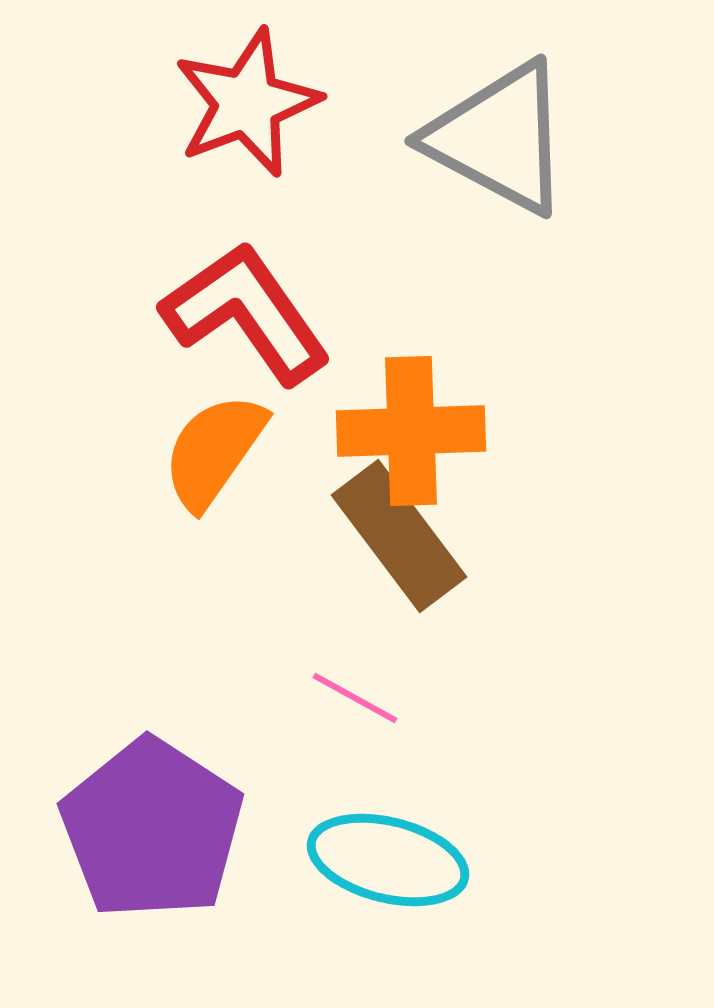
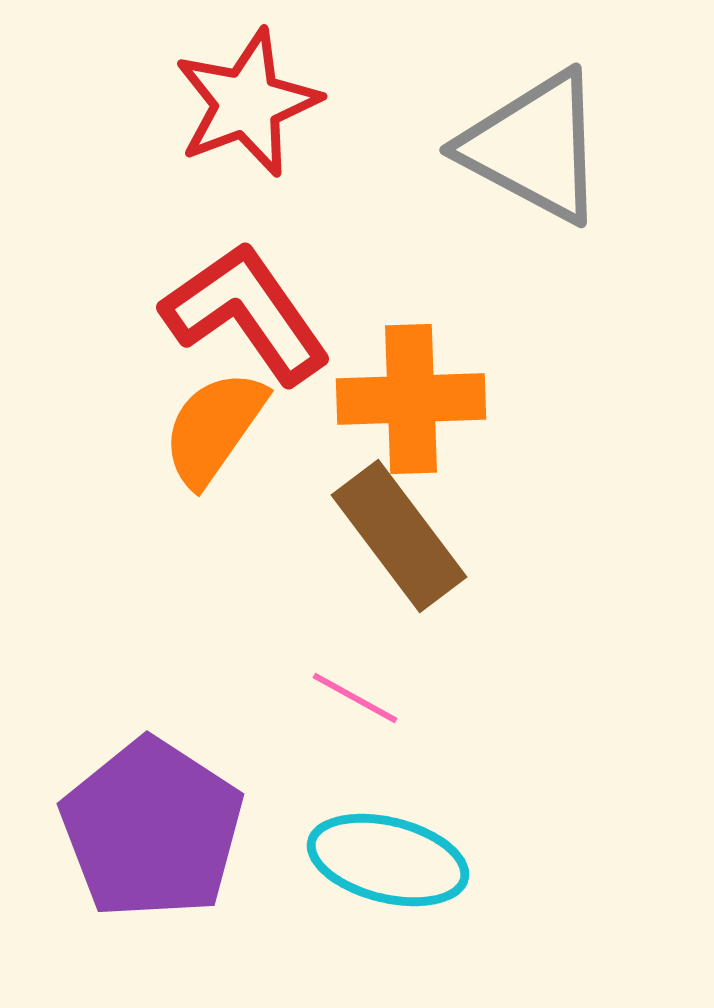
gray triangle: moved 35 px right, 9 px down
orange cross: moved 32 px up
orange semicircle: moved 23 px up
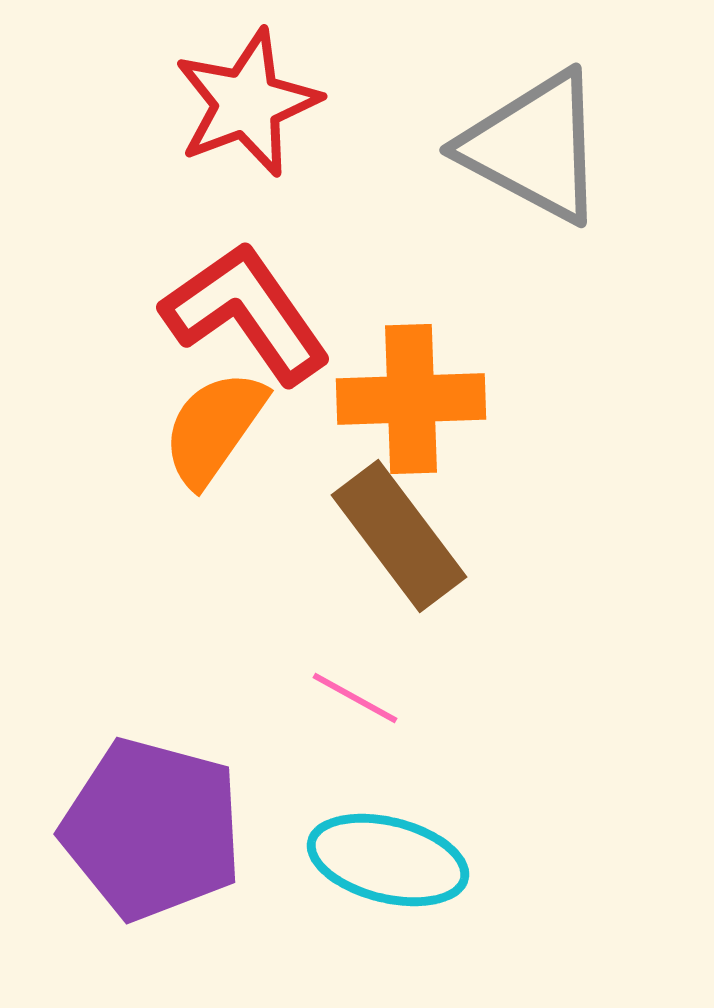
purple pentagon: rotated 18 degrees counterclockwise
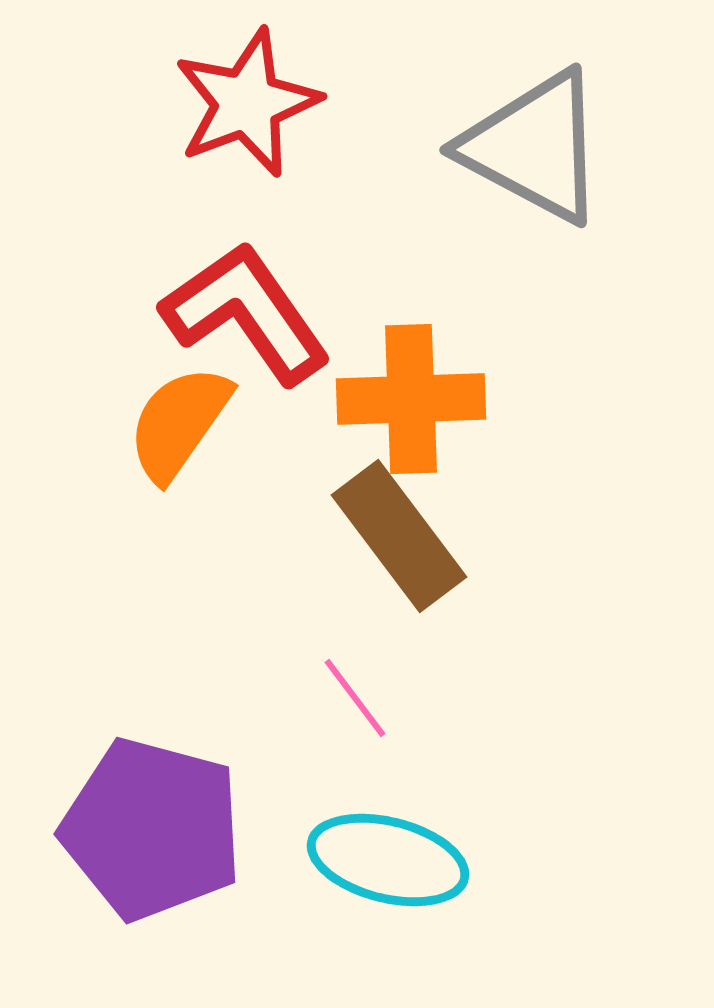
orange semicircle: moved 35 px left, 5 px up
pink line: rotated 24 degrees clockwise
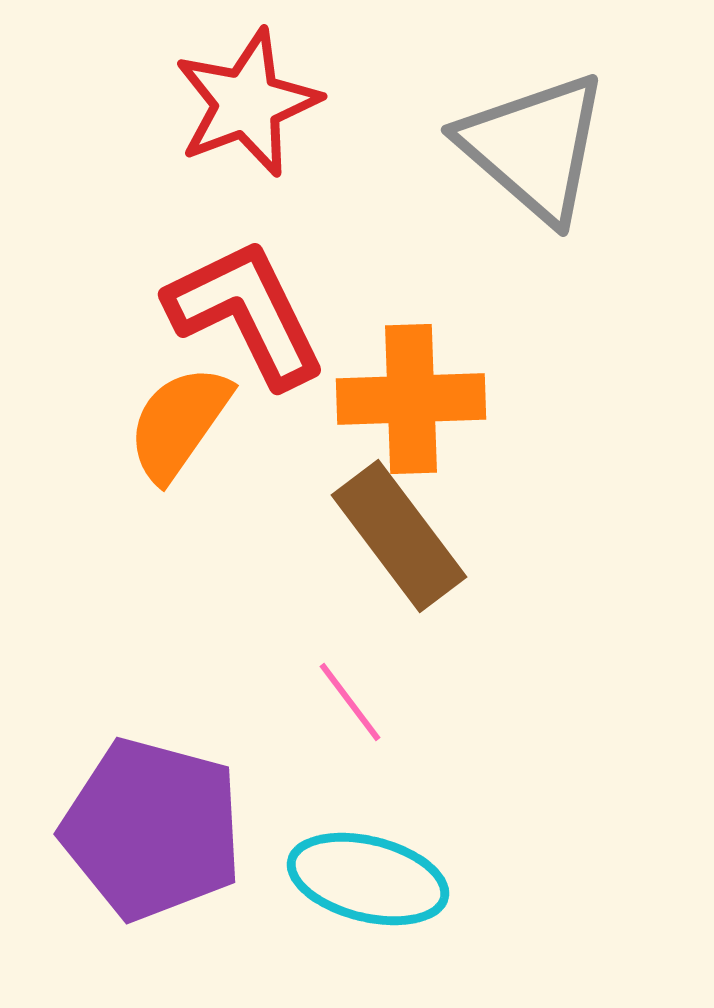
gray triangle: rotated 13 degrees clockwise
red L-shape: rotated 9 degrees clockwise
pink line: moved 5 px left, 4 px down
cyan ellipse: moved 20 px left, 19 px down
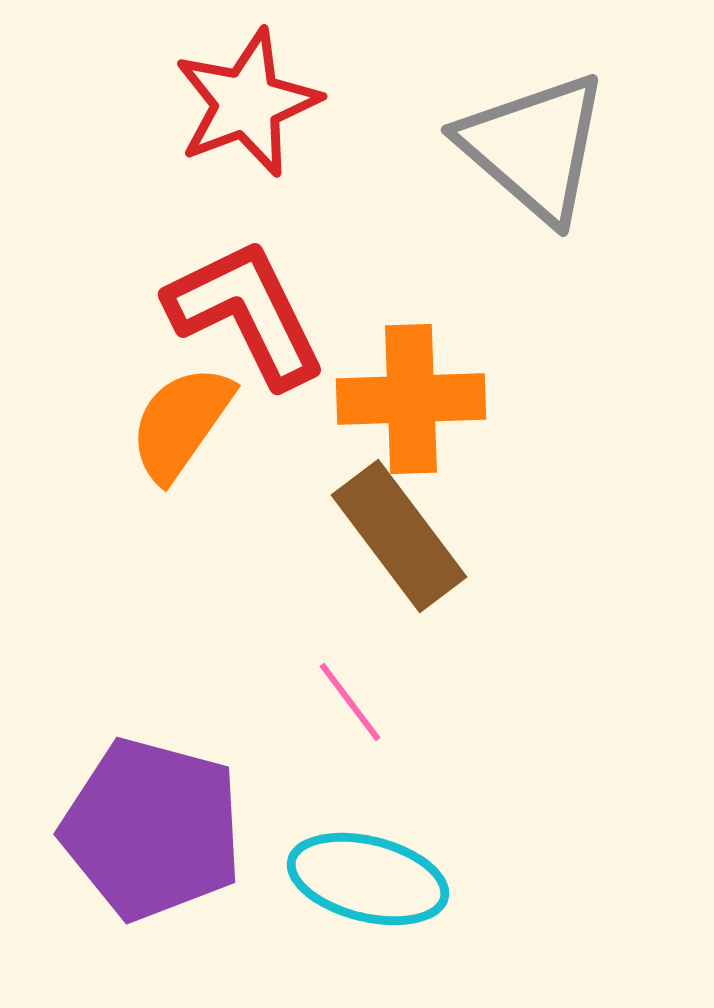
orange semicircle: moved 2 px right
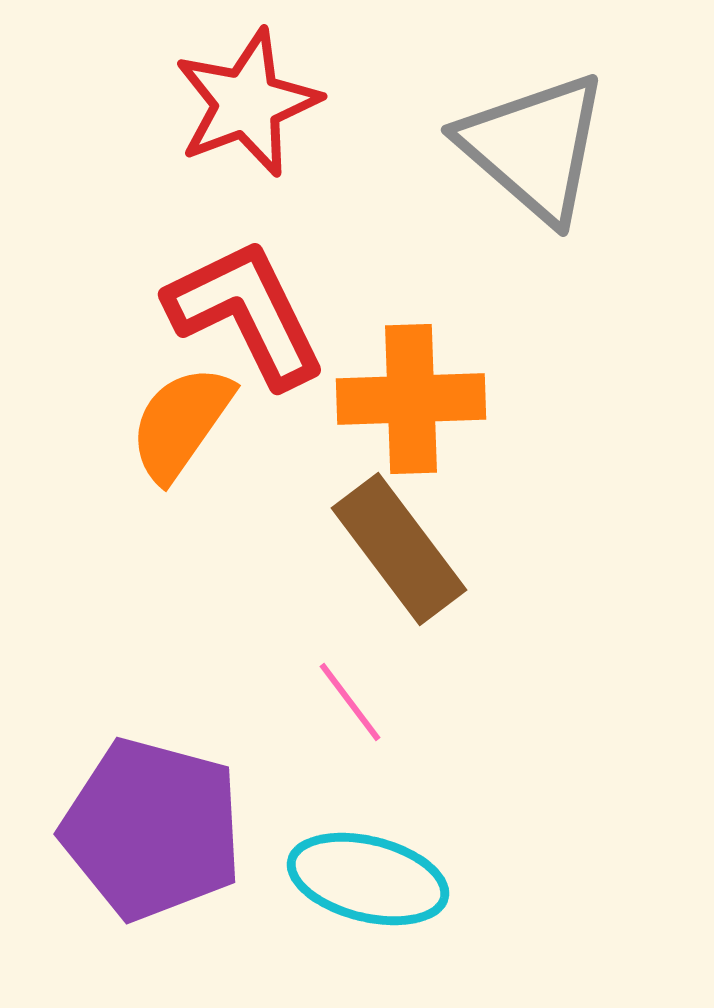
brown rectangle: moved 13 px down
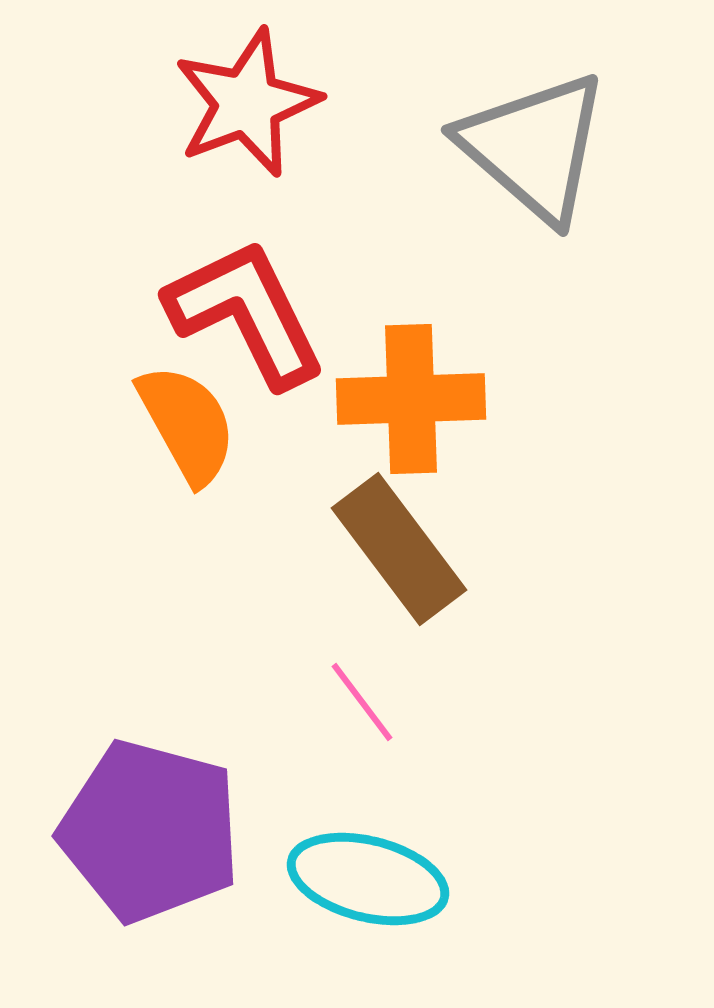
orange semicircle: moved 6 px right, 1 px down; rotated 116 degrees clockwise
pink line: moved 12 px right
purple pentagon: moved 2 px left, 2 px down
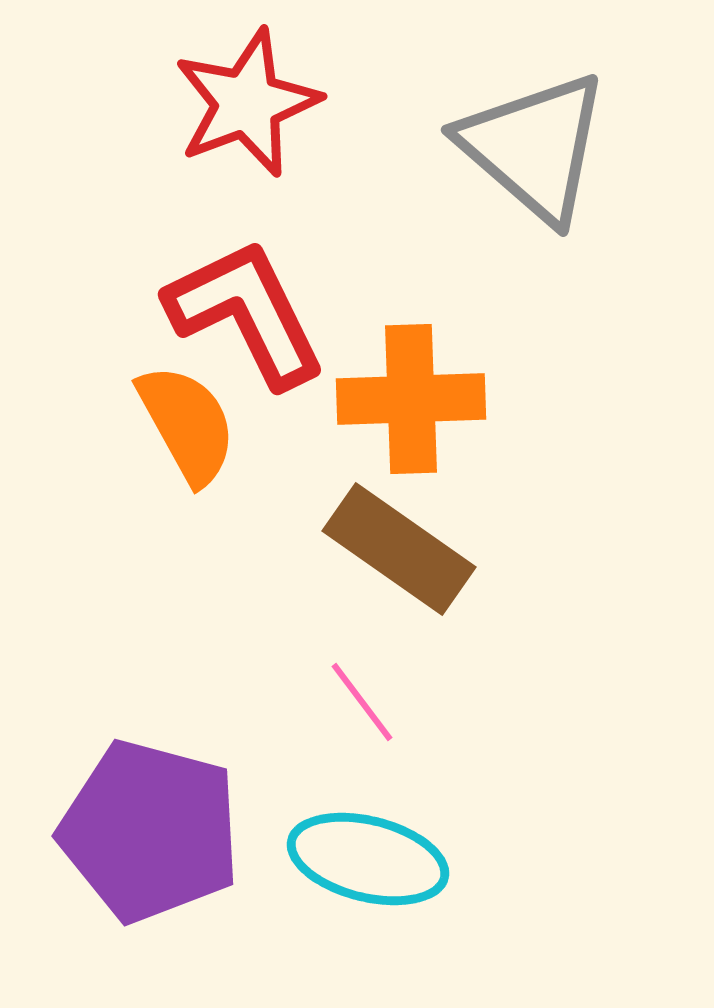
brown rectangle: rotated 18 degrees counterclockwise
cyan ellipse: moved 20 px up
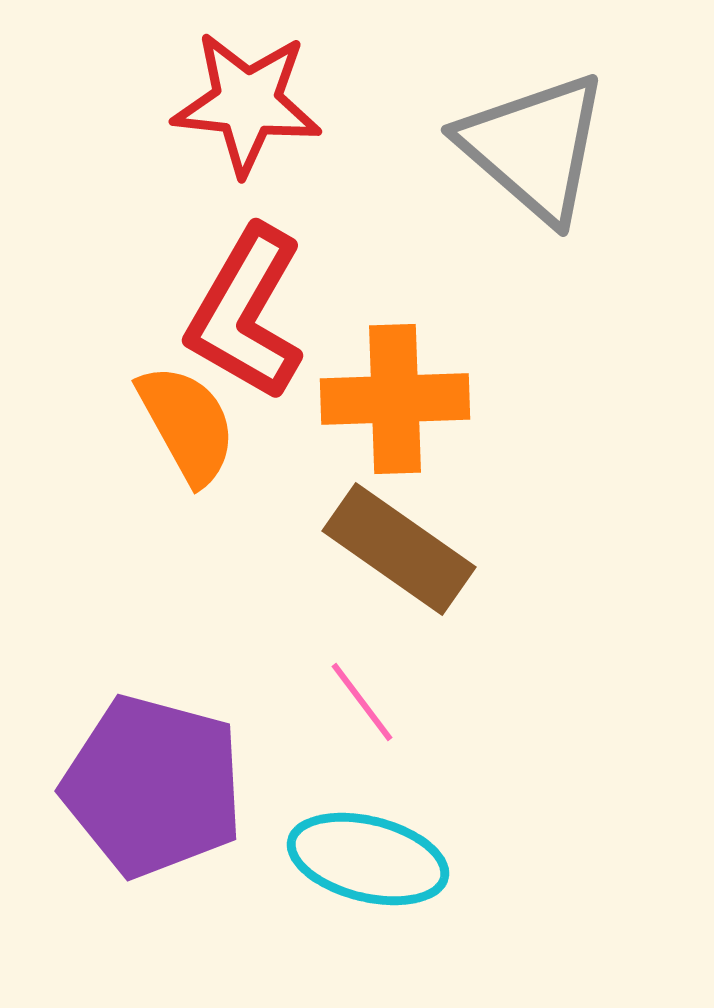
red star: rotated 27 degrees clockwise
red L-shape: rotated 124 degrees counterclockwise
orange cross: moved 16 px left
purple pentagon: moved 3 px right, 45 px up
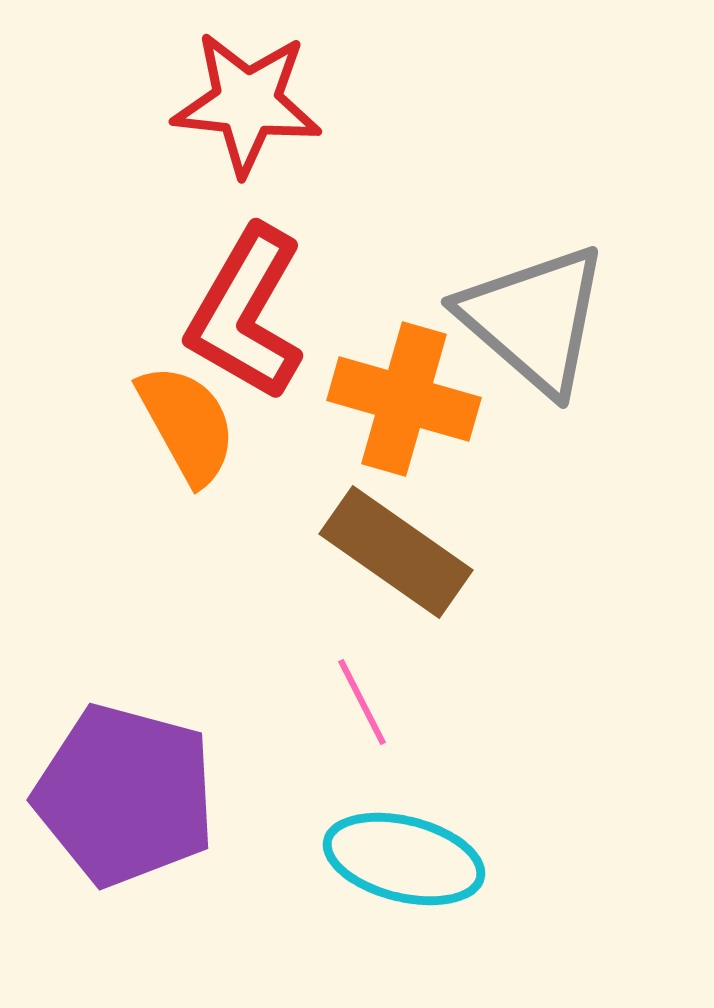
gray triangle: moved 172 px down
orange cross: moved 9 px right; rotated 18 degrees clockwise
brown rectangle: moved 3 px left, 3 px down
pink line: rotated 10 degrees clockwise
purple pentagon: moved 28 px left, 9 px down
cyan ellipse: moved 36 px right
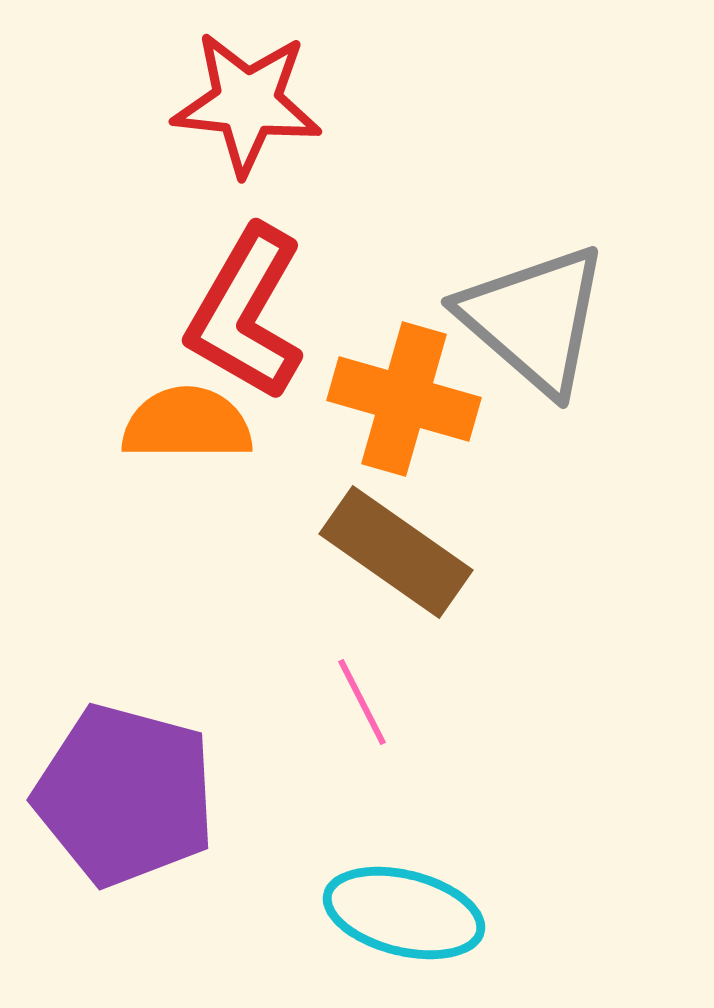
orange semicircle: rotated 61 degrees counterclockwise
cyan ellipse: moved 54 px down
